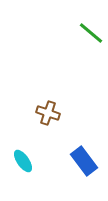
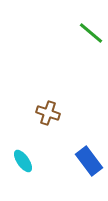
blue rectangle: moved 5 px right
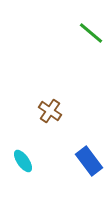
brown cross: moved 2 px right, 2 px up; rotated 15 degrees clockwise
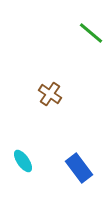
brown cross: moved 17 px up
blue rectangle: moved 10 px left, 7 px down
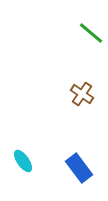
brown cross: moved 32 px right
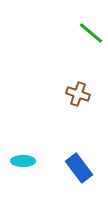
brown cross: moved 4 px left; rotated 15 degrees counterclockwise
cyan ellipse: rotated 55 degrees counterclockwise
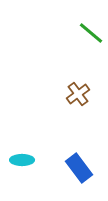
brown cross: rotated 35 degrees clockwise
cyan ellipse: moved 1 px left, 1 px up
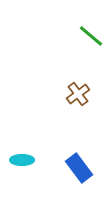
green line: moved 3 px down
